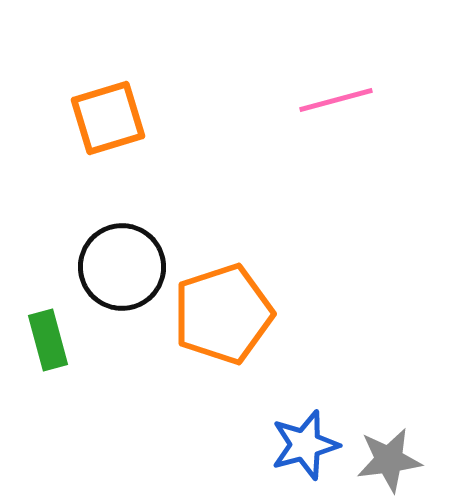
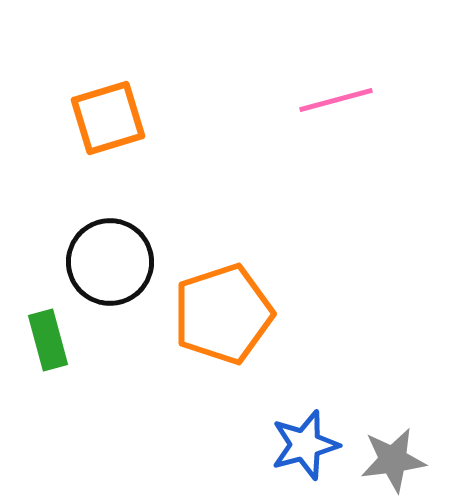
black circle: moved 12 px left, 5 px up
gray star: moved 4 px right
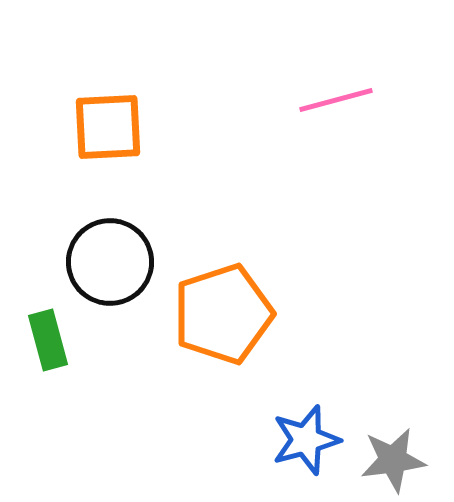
orange square: moved 9 px down; rotated 14 degrees clockwise
blue star: moved 1 px right, 5 px up
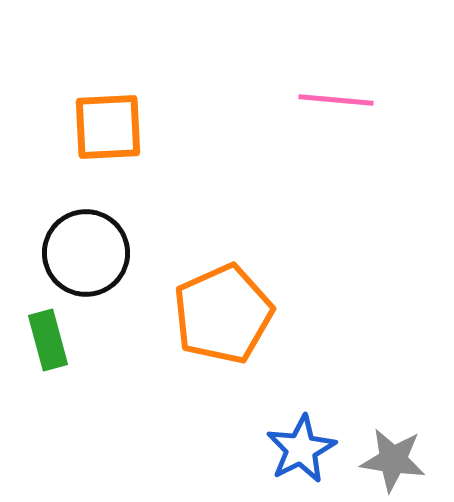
pink line: rotated 20 degrees clockwise
black circle: moved 24 px left, 9 px up
orange pentagon: rotated 6 degrees counterclockwise
blue star: moved 5 px left, 9 px down; rotated 12 degrees counterclockwise
gray star: rotated 16 degrees clockwise
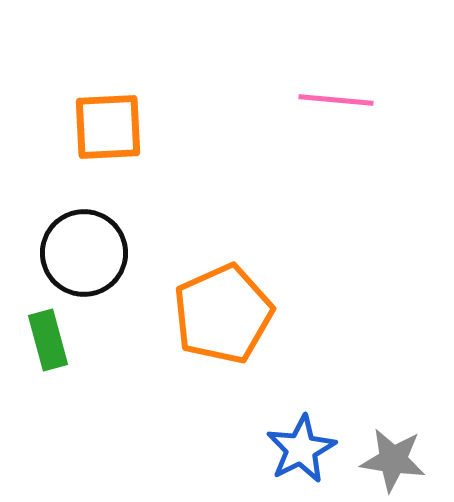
black circle: moved 2 px left
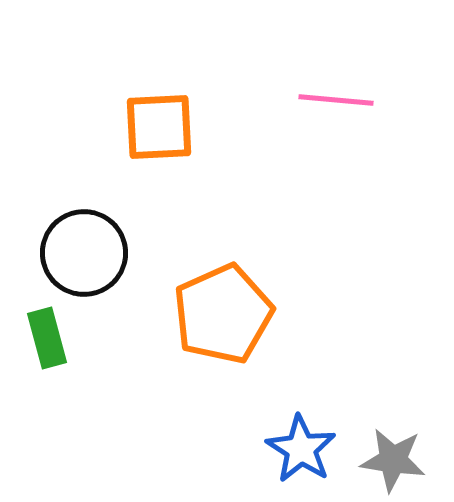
orange square: moved 51 px right
green rectangle: moved 1 px left, 2 px up
blue star: rotated 12 degrees counterclockwise
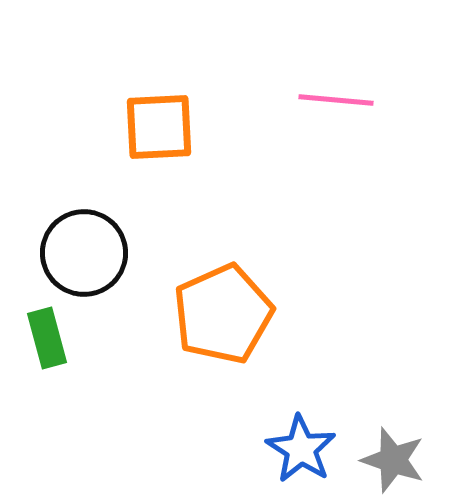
gray star: rotated 10 degrees clockwise
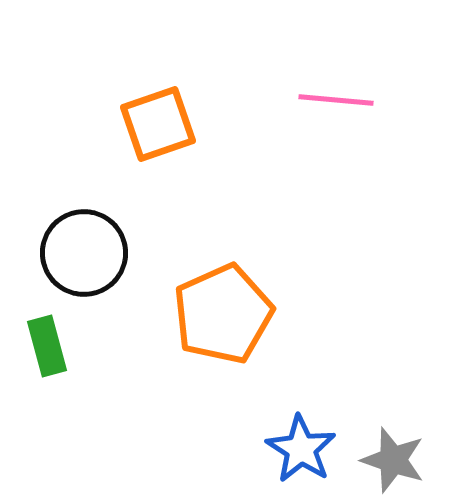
orange square: moved 1 px left, 3 px up; rotated 16 degrees counterclockwise
green rectangle: moved 8 px down
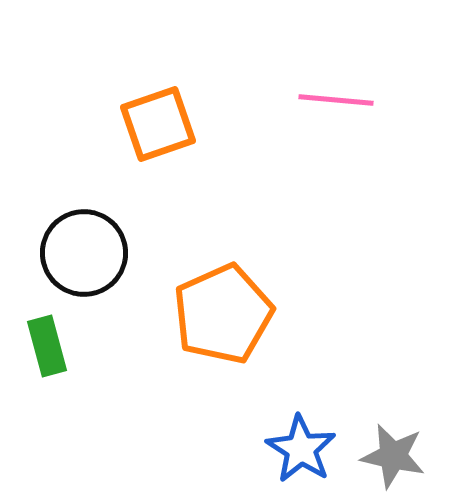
gray star: moved 4 px up; rotated 6 degrees counterclockwise
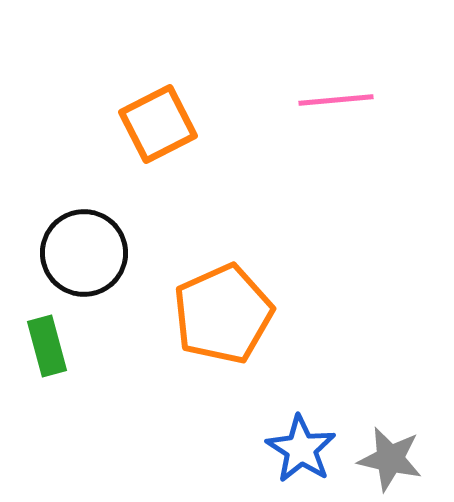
pink line: rotated 10 degrees counterclockwise
orange square: rotated 8 degrees counterclockwise
gray star: moved 3 px left, 3 px down
